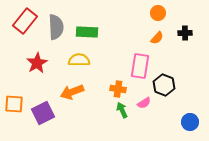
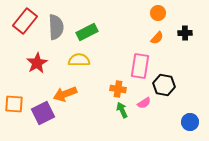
green rectangle: rotated 30 degrees counterclockwise
black hexagon: rotated 10 degrees counterclockwise
orange arrow: moved 7 px left, 2 px down
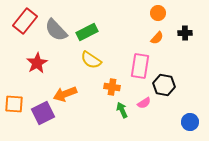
gray semicircle: moved 3 px down; rotated 140 degrees clockwise
yellow semicircle: moved 12 px right; rotated 145 degrees counterclockwise
orange cross: moved 6 px left, 2 px up
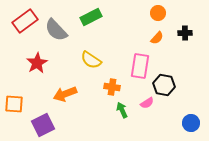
red rectangle: rotated 15 degrees clockwise
green rectangle: moved 4 px right, 15 px up
pink semicircle: moved 3 px right
purple square: moved 12 px down
blue circle: moved 1 px right, 1 px down
